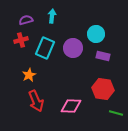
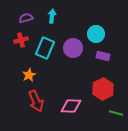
purple semicircle: moved 2 px up
red hexagon: rotated 25 degrees clockwise
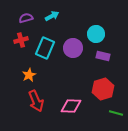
cyan arrow: rotated 56 degrees clockwise
red hexagon: rotated 10 degrees clockwise
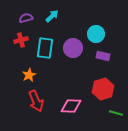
cyan arrow: rotated 16 degrees counterclockwise
cyan rectangle: rotated 15 degrees counterclockwise
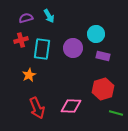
cyan arrow: moved 3 px left; rotated 104 degrees clockwise
cyan rectangle: moved 3 px left, 1 px down
red arrow: moved 1 px right, 7 px down
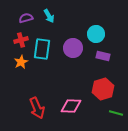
orange star: moved 8 px left, 13 px up
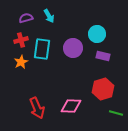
cyan circle: moved 1 px right
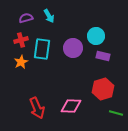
cyan circle: moved 1 px left, 2 px down
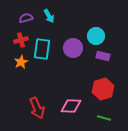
green line: moved 12 px left, 5 px down
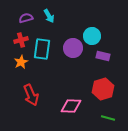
cyan circle: moved 4 px left
red arrow: moved 6 px left, 13 px up
green line: moved 4 px right
